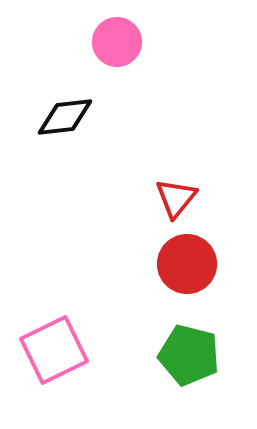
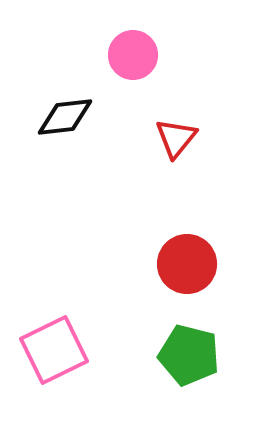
pink circle: moved 16 px right, 13 px down
red triangle: moved 60 px up
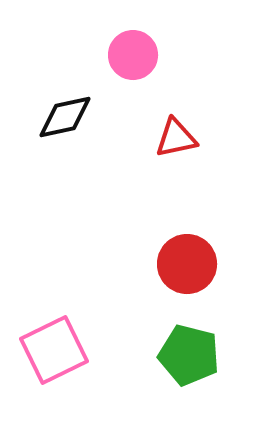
black diamond: rotated 6 degrees counterclockwise
red triangle: rotated 39 degrees clockwise
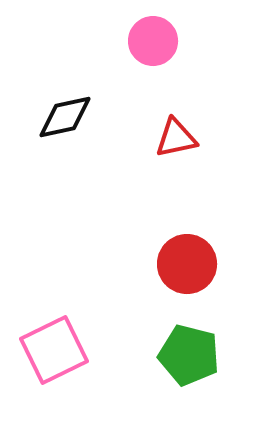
pink circle: moved 20 px right, 14 px up
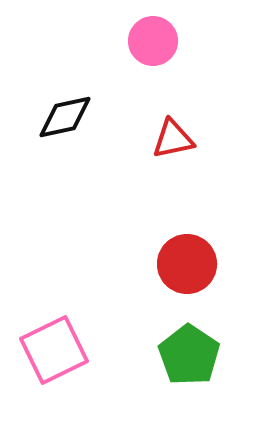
red triangle: moved 3 px left, 1 px down
green pentagon: rotated 20 degrees clockwise
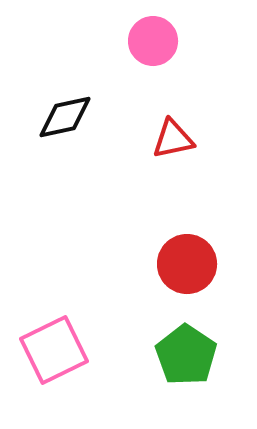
green pentagon: moved 3 px left
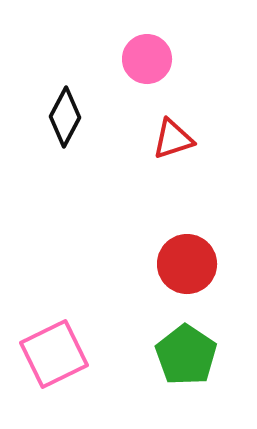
pink circle: moved 6 px left, 18 px down
black diamond: rotated 50 degrees counterclockwise
red triangle: rotated 6 degrees counterclockwise
pink square: moved 4 px down
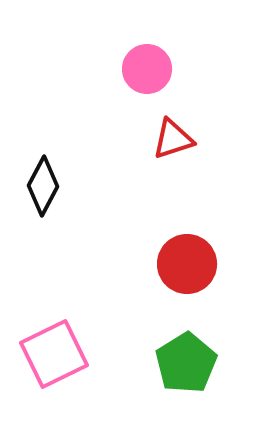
pink circle: moved 10 px down
black diamond: moved 22 px left, 69 px down
green pentagon: moved 8 px down; rotated 6 degrees clockwise
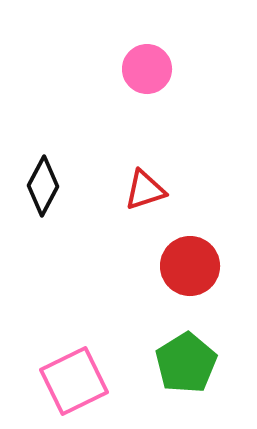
red triangle: moved 28 px left, 51 px down
red circle: moved 3 px right, 2 px down
pink square: moved 20 px right, 27 px down
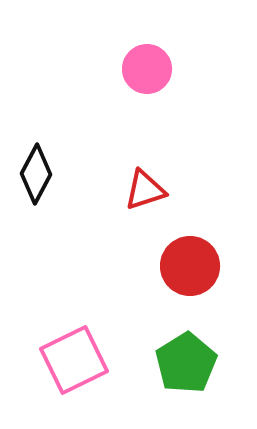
black diamond: moved 7 px left, 12 px up
pink square: moved 21 px up
